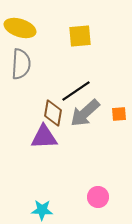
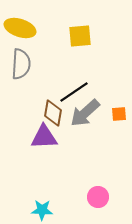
black line: moved 2 px left, 1 px down
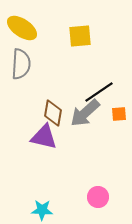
yellow ellipse: moved 2 px right; rotated 16 degrees clockwise
black line: moved 25 px right
purple triangle: rotated 16 degrees clockwise
